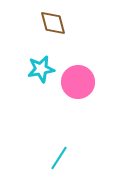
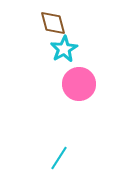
cyan star: moved 23 px right, 20 px up; rotated 20 degrees counterclockwise
pink circle: moved 1 px right, 2 px down
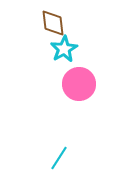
brown diamond: rotated 8 degrees clockwise
